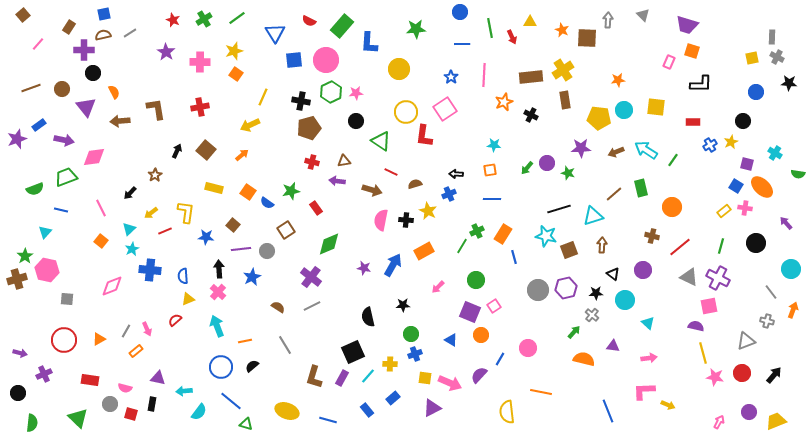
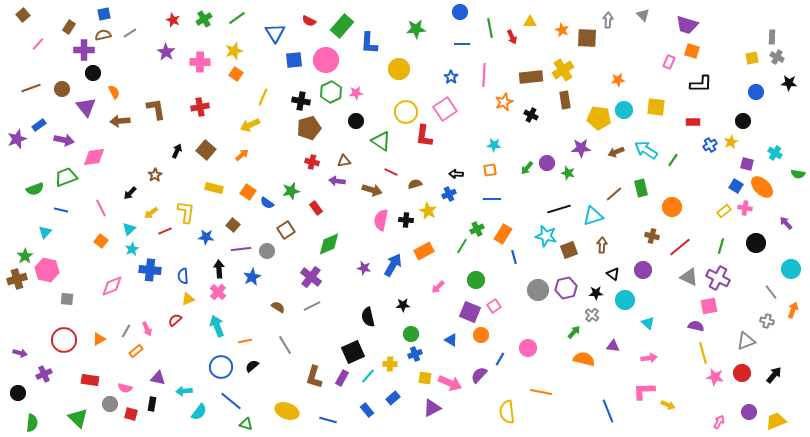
green cross at (477, 231): moved 2 px up
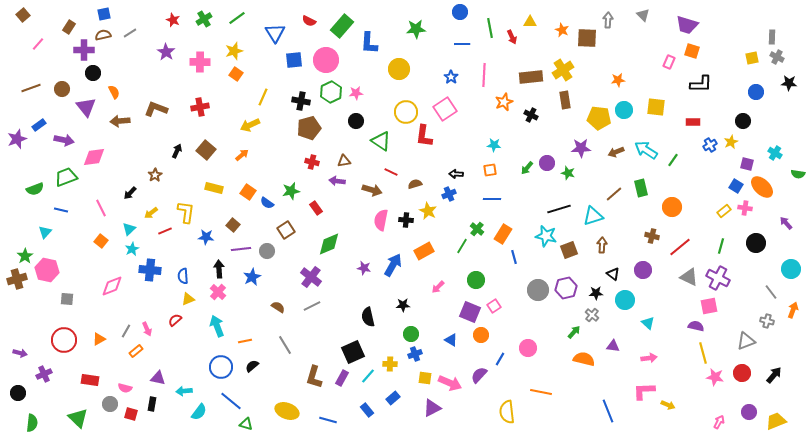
brown L-shape at (156, 109): rotated 60 degrees counterclockwise
green cross at (477, 229): rotated 24 degrees counterclockwise
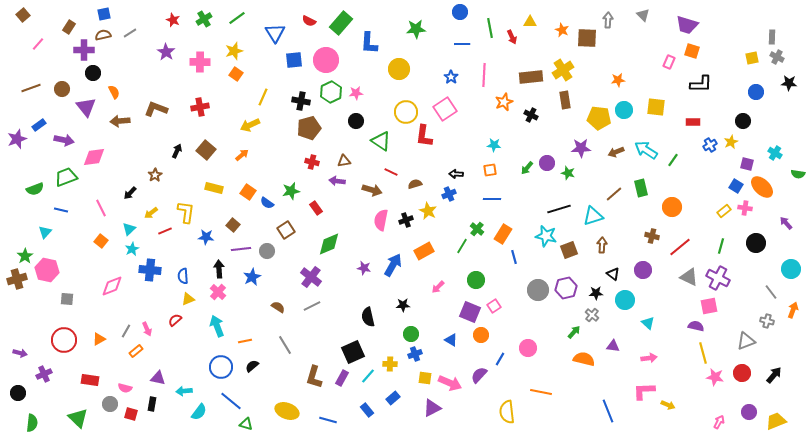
green rectangle at (342, 26): moved 1 px left, 3 px up
black cross at (406, 220): rotated 24 degrees counterclockwise
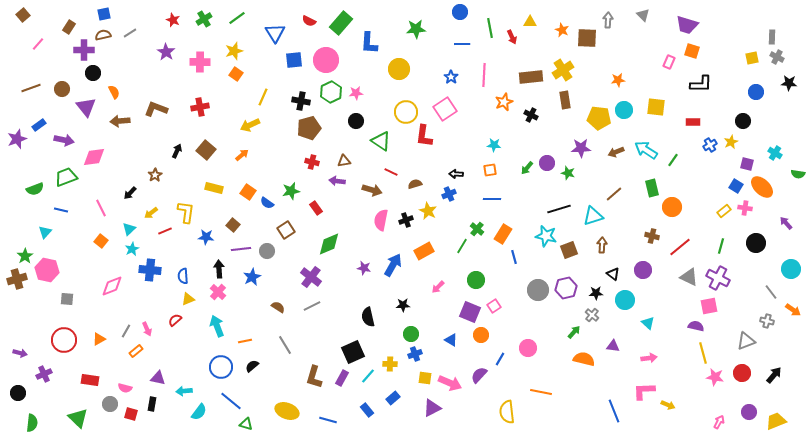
green rectangle at (641, 188): moved 11 px right
orange arrow at (793, 310): rotated 105 degrees clockwise
blue line at (608, 411): moved 6 px right
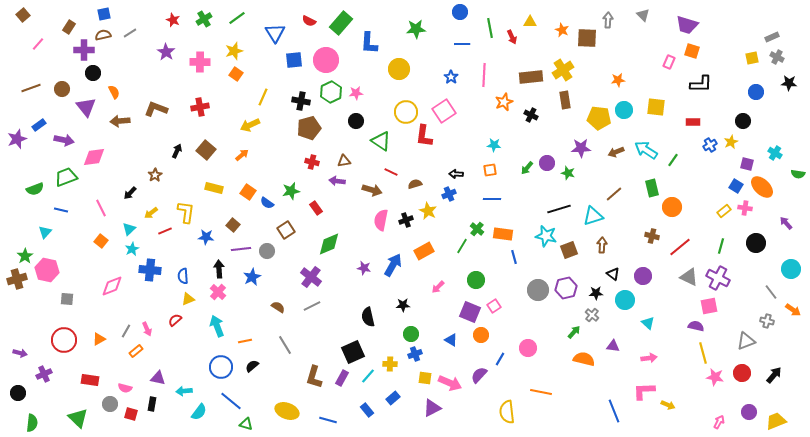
gray rectangle at (772, 37): rotated 64 degrees clockwise
pink square at (445, 109): moved 1 px left, 2 px down
orange rectangle at (503, 234): rotated 66 degrees clockwise
purple circle at (643, 270): moved 6 px down
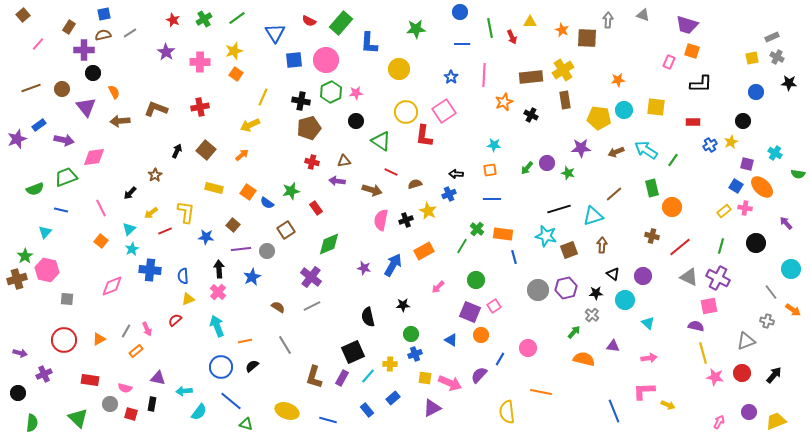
gray triangle at (643, 15): rotated 24 degrees counterclockwise
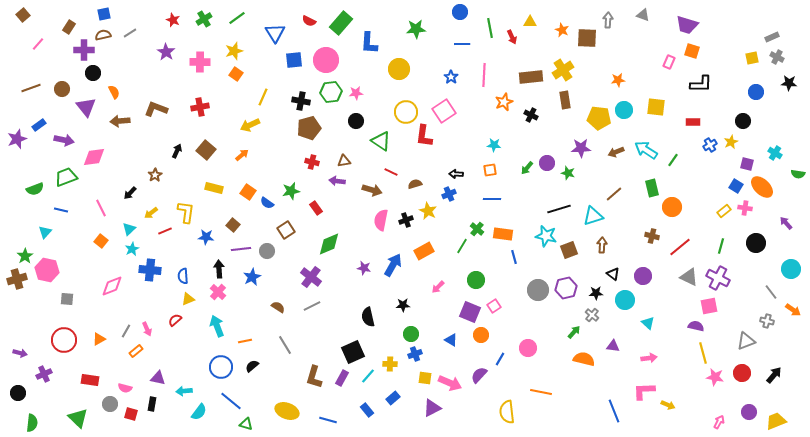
green hexagon at (331, 92): rotated 20 degrees clockwise
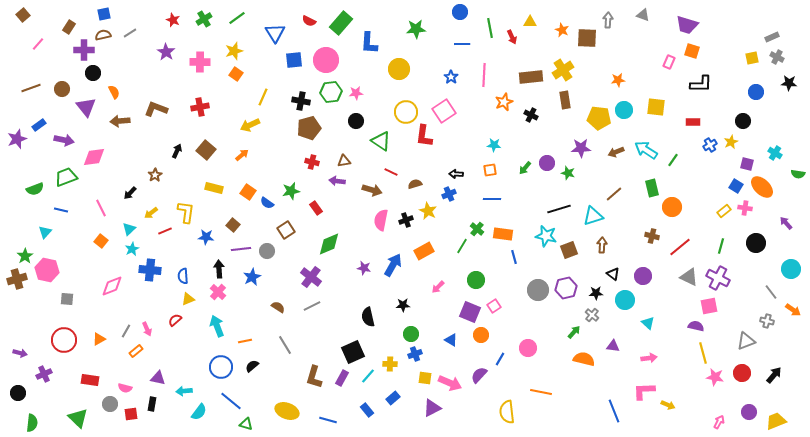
green arrow at (527, 168): moved 2 px left
red square at (131, 414): rotated 24 degrees counterclockwise
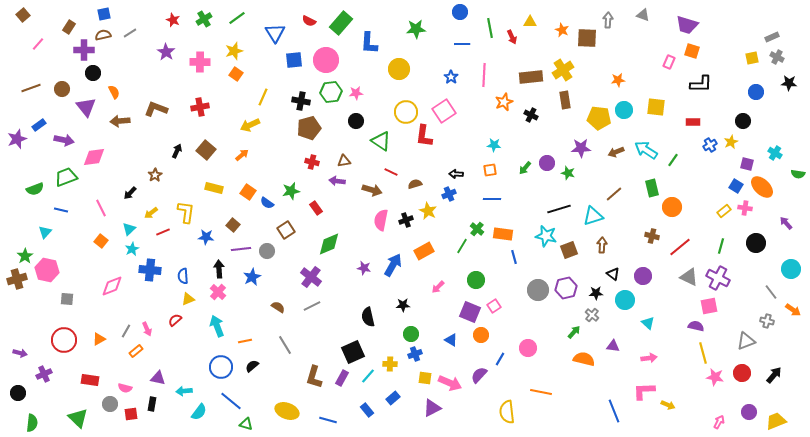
red line at (165, 231): moved 2 px left, 1 px down
